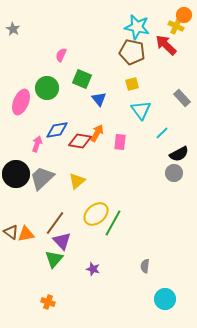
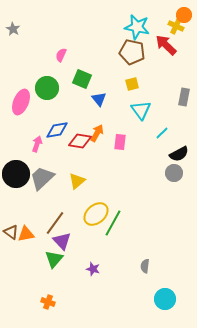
gray rectangle: moved 2 px right, 1 px up; rotated 54 degrees clockwise
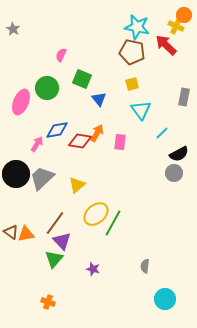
pink arrow: rotated 14 degrees clockwise
yellow triangle: moved 4 px down
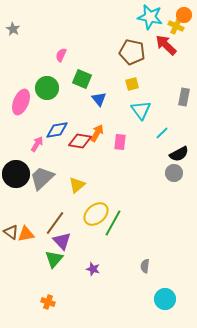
cyan star: moved 13 px right, 10 px up
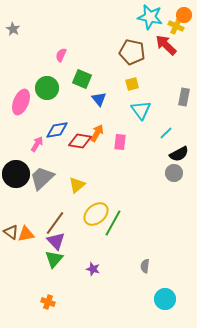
cyan line: moved 4 px right
purple triangle: moved 6 px left
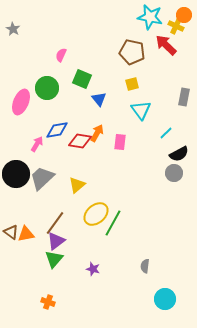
purple triangle: rotated 36 degrees clockwise
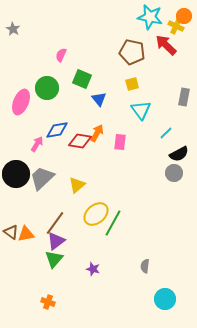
orange circle: moved 1 px down
